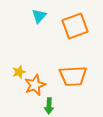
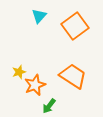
orange square: rotated 16 degrees counterclockwise
orange trapezoid: rotated 144 degrees counterclockwise
green arrow: rotated 35 degrees clockwise
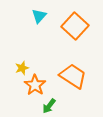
orange square: rotated 12 degrees counterclockwise
yellow star: moved 3 px right, 4 px up
orange star: rotated 15 degrees counterclockwise
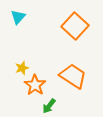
cyan triangle: moved 21 px left, 1 px down
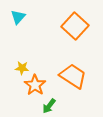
yellow star: rotated 24 degrees clockwise
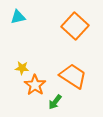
cyan triangle: rotated 35 degrees clockwise
green arrow: moved 6 px right, 4 px up
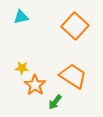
cyan triangle: moved 3 px right
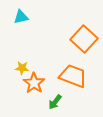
orange square: moved 9 px right, 13 px down
orange trapezoid: rotated 12 degrees counterclockwise
orange star: moved 1 px left, 2 px up
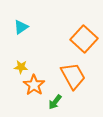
cyan triangle: moved 10 px down; rotated 21 degrees counterclockwise
yellow star: moved 1 px left, 1 px up
orange trapezoid: rotated 40 degrees clockwise
orange star: moved 2 px down
